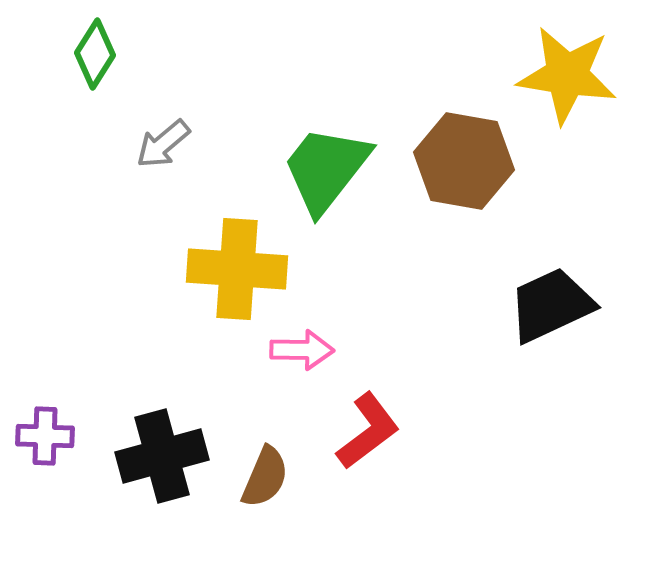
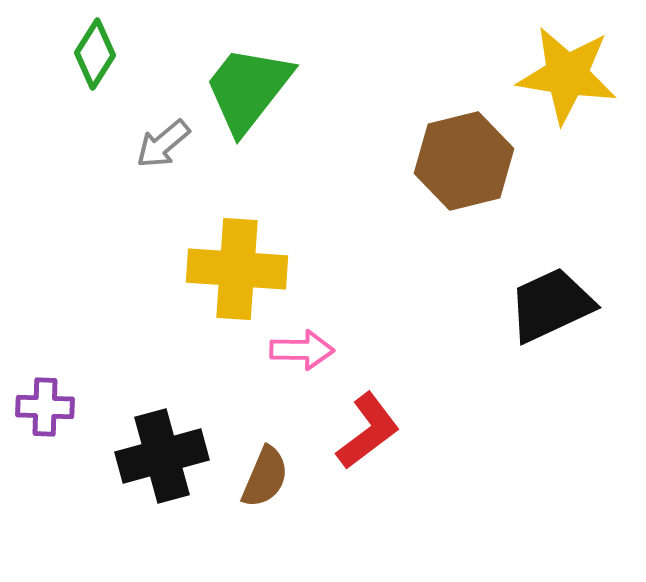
brown hexagon: rotated 24 degrees counterclockwise
green trapezoid: moved 78 px left, 80 px up
purple cross: moved 29 px up
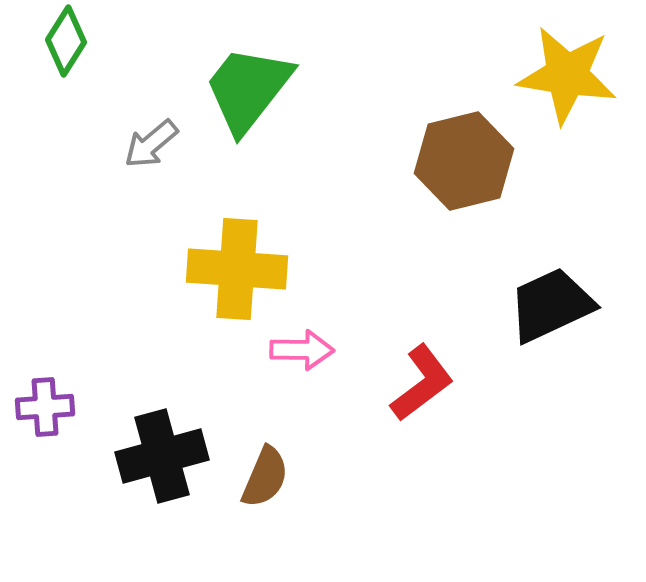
green diamond: moved 29 px left, 13 px up
gray arrow: moved 12 px left
purple cross: rotated 6 degrees counterclockwise
red L-shape: moved 54 px right, 48 px up
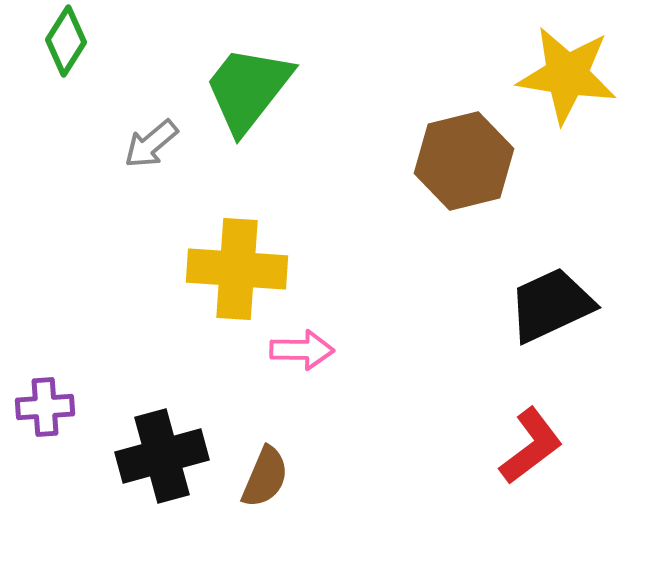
red L-shape: moved 109 px right, 63 px down
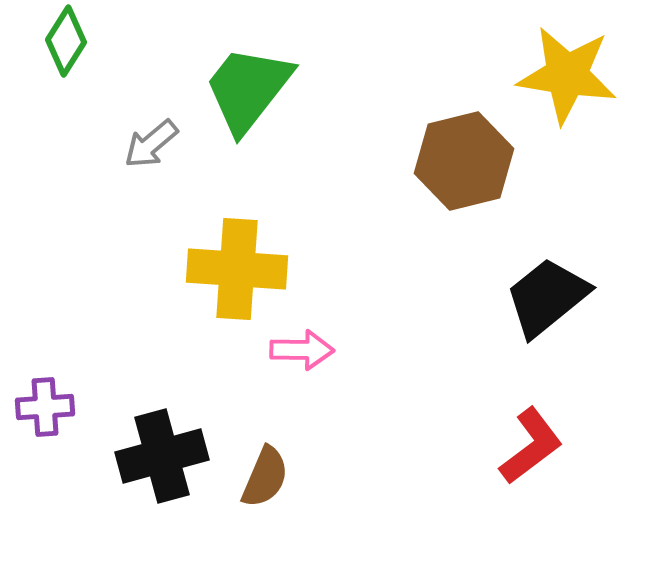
black trapezoid: moved 4 px left, 8 px up; rotated 14 degrees counterclockwise
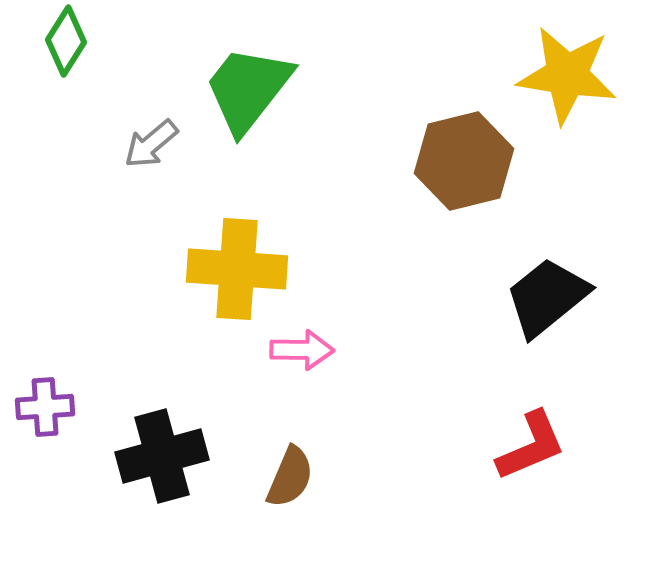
red L-shape: rotated 14 degrees clockwise
brown semicircle: moved 25 px right
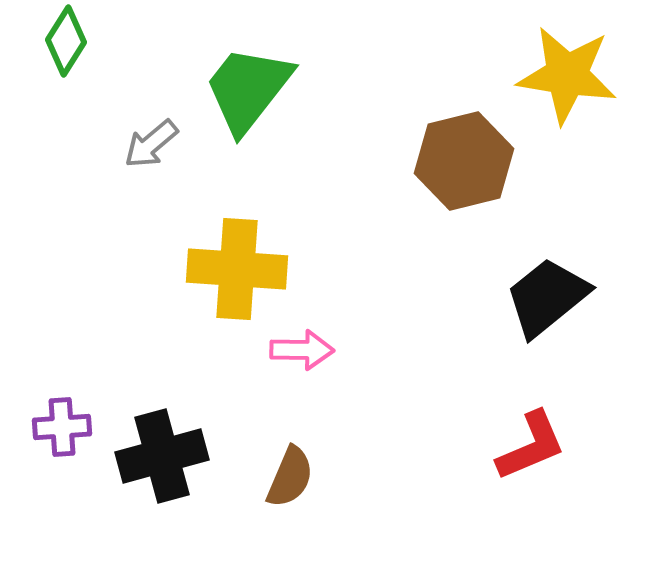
purple cross: moved 17 px right, 20 px down
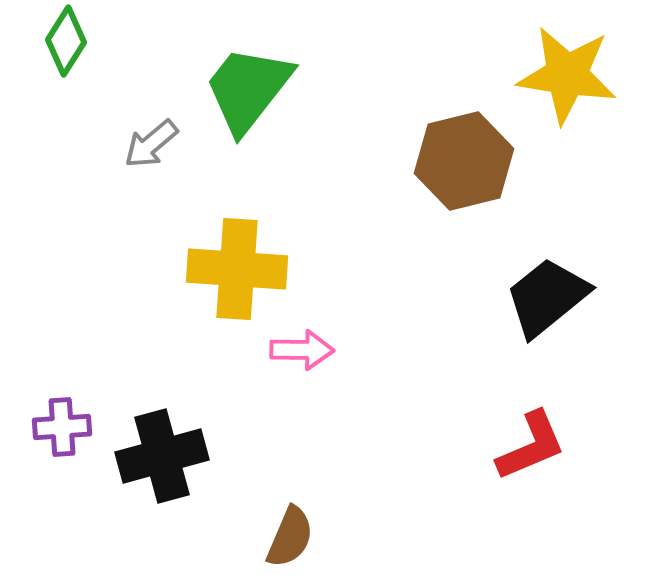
brown semicircle: moved 60 px down
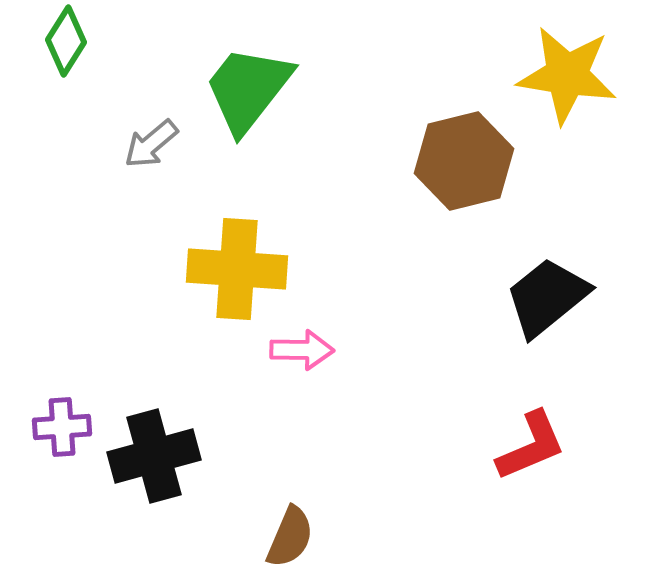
black cross: moved 8 px left
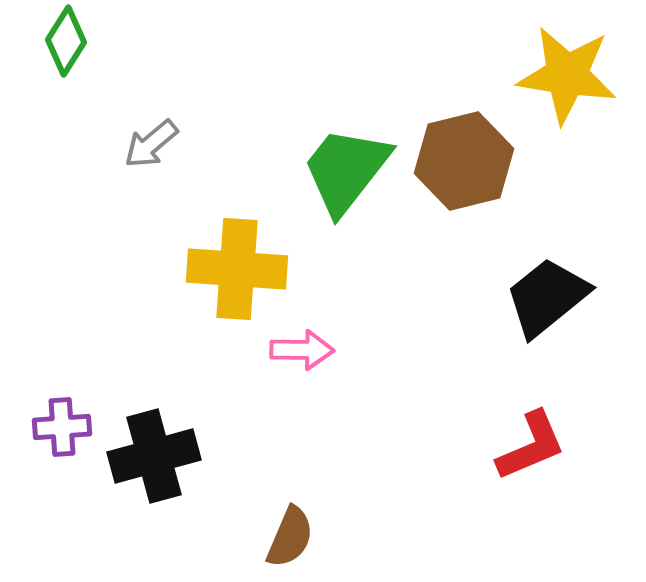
green trapezoid: moved 98 px right, 81 px down
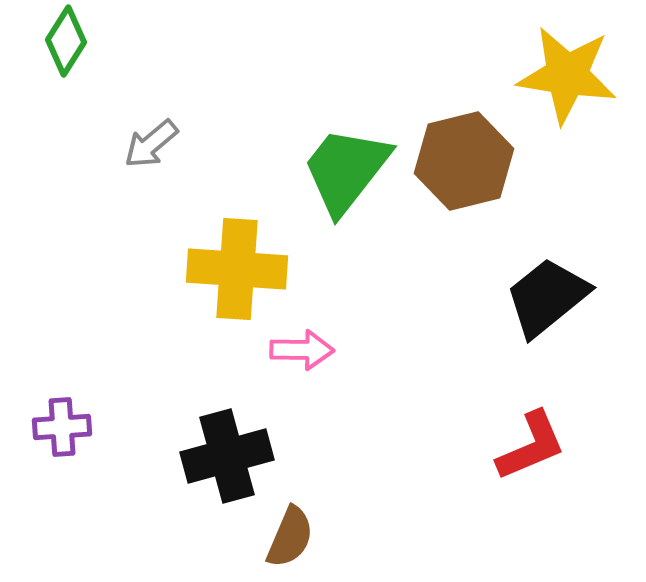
black cross: moved 73 px right
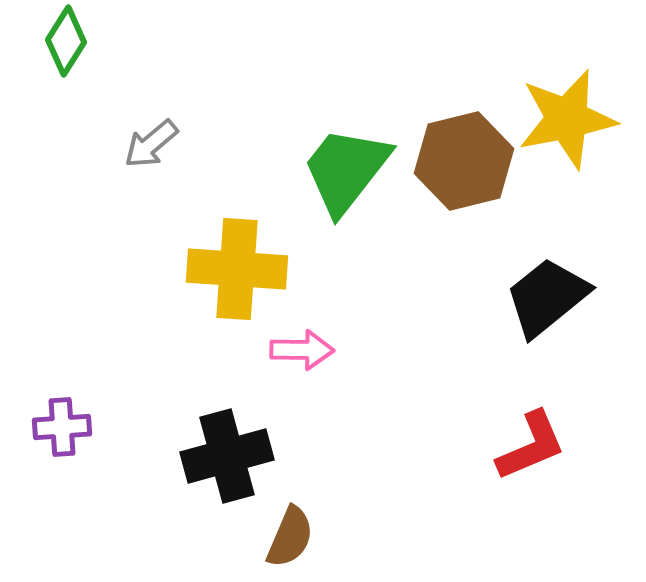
yellow star: moved 44 px down; rotated 20 degrees counterclockwise
